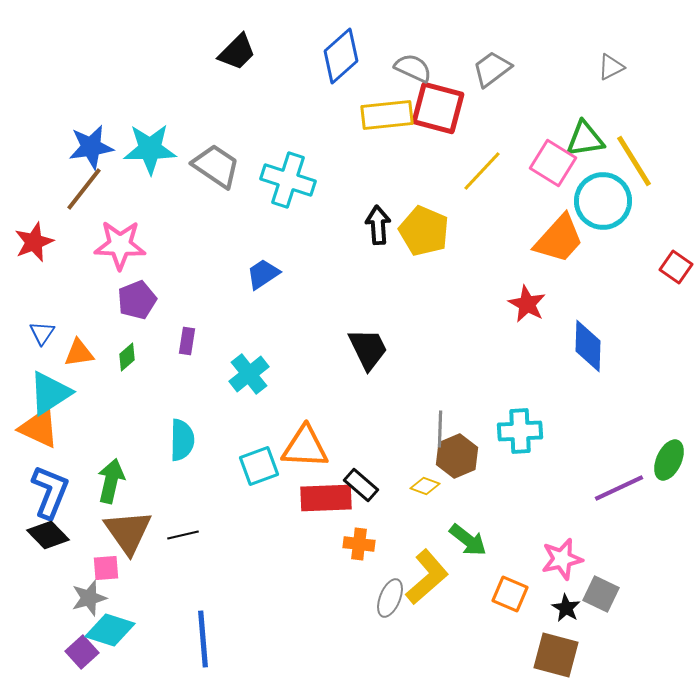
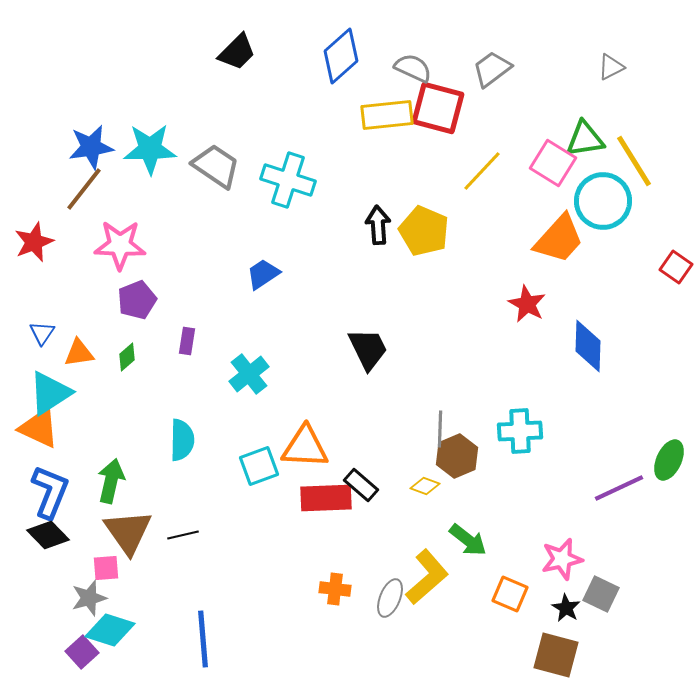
orange cross at (359, 544): moved 24 px left, 45 px down
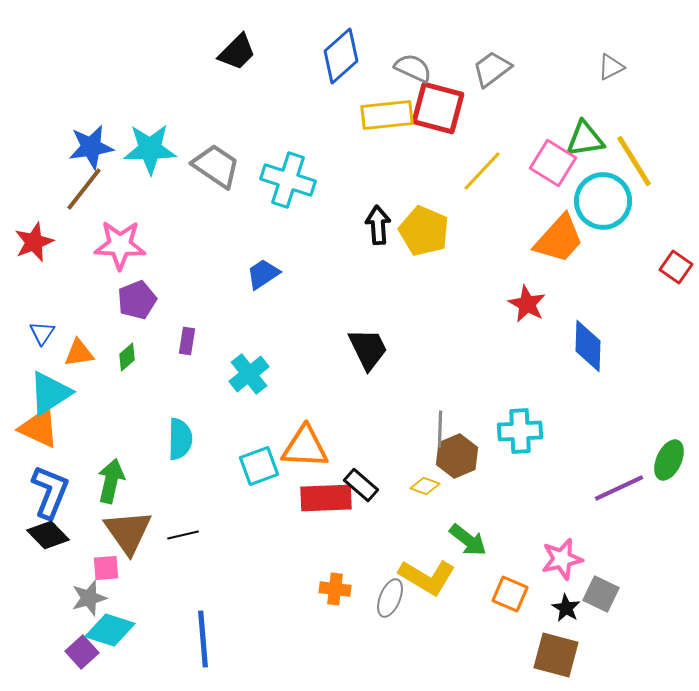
cyan semicircle at (182, 440): moved 2 px left, 1 px up
yellow L-shape at (427, 577): rotated 72 degrees clockwise
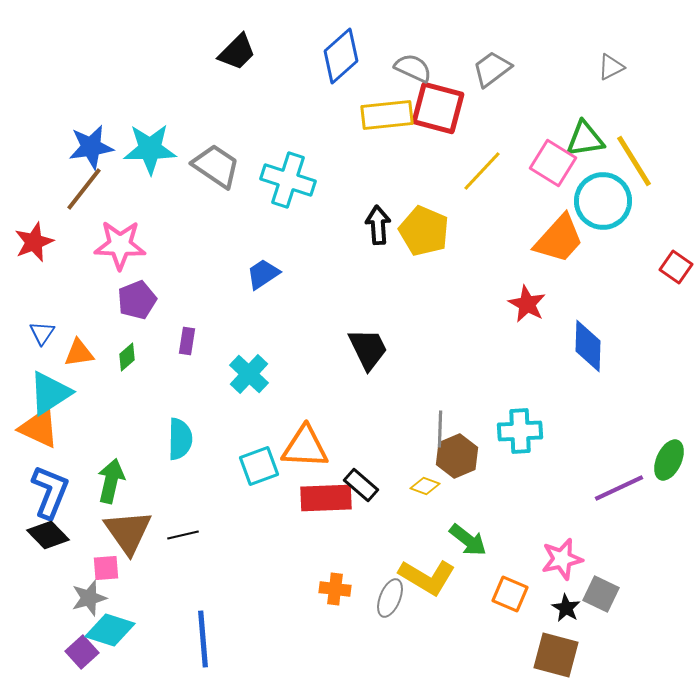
cyan cross at (249, 374): rotated 9 degrees counterclockwise
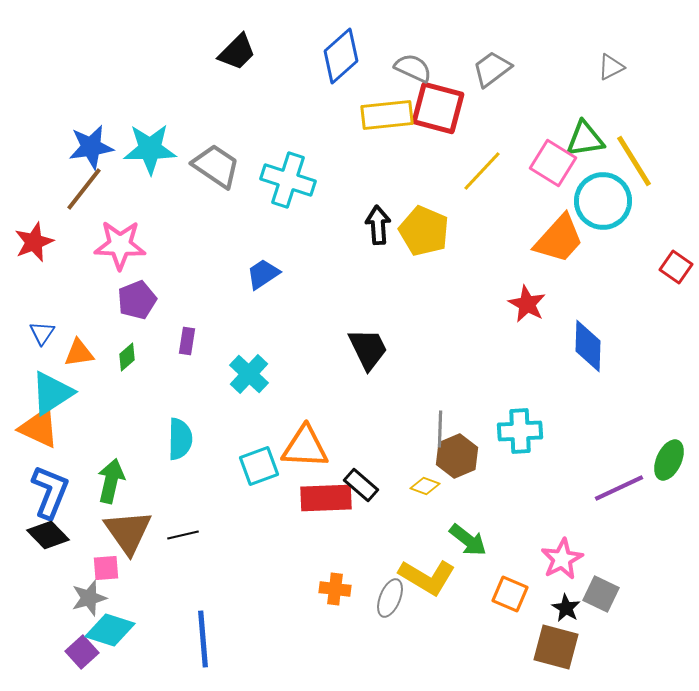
cyan triangle at (50, 393): moved 2 px right
pink star at (562, 559): rotated 15 degrees counterclockwise
brown square at (556, 655): moved 8 px up
